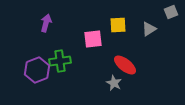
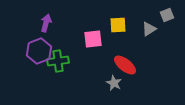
gray square: moved 4 px left, 3 px down
green cross: moved 2 px left
purple hexagon: moved 2 px right, 19 px up
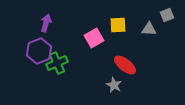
gray triangle: rotated 35 degrees clockwise
pink square: moved 1 px right, 1 px up; rotated 24 degrees counterclockwise
green cross: moved 1 px left, 2 px down; rotated 15 degrees counterclockwise
gray star: moved 2 px down
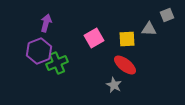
yellow square: moved 9 px right, 14 px down
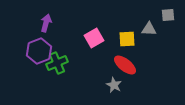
gray square: moved 1 px right; rotated 16 degrees clockwise
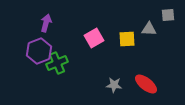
red ellipse: moved 21 px right, 19 px down
gray star: rotated 21 degrees counterclockwise
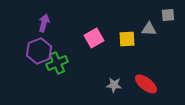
purple arrow: moved 2 px left
